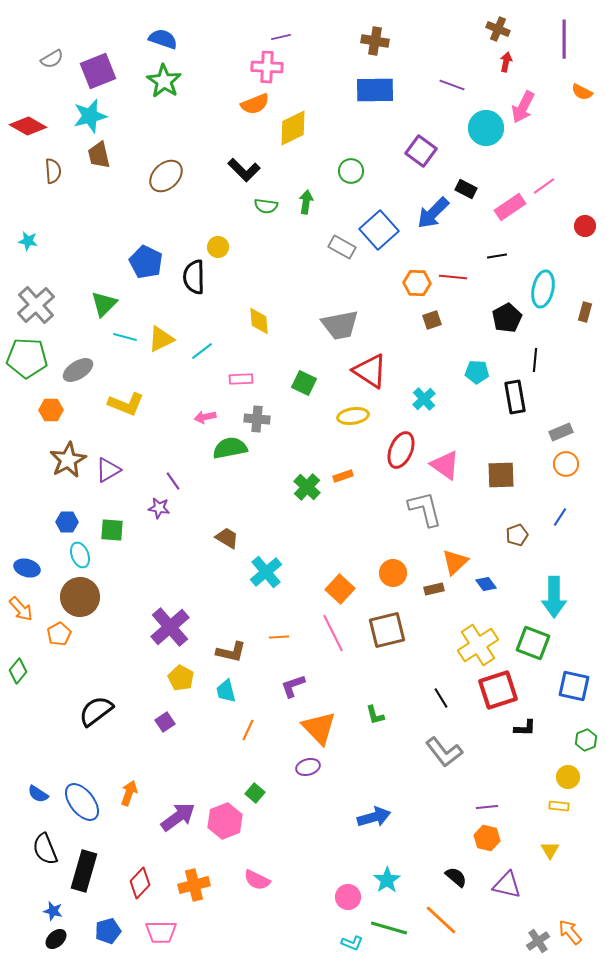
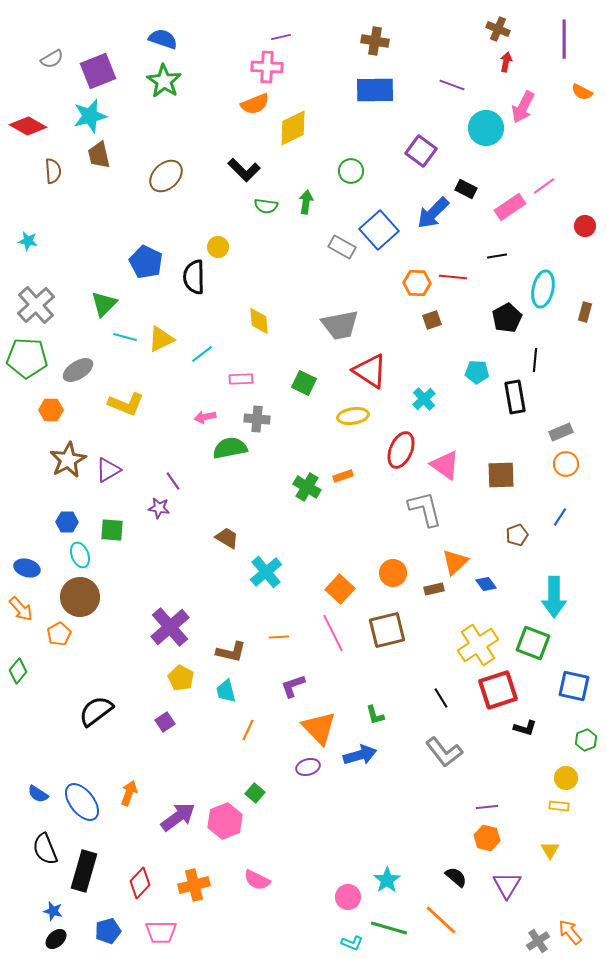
cyan line at (202, 351): moved 3 px down
green cross at (307, 487): rotated 12 degrees counterclockwise
black L-shape at (525, 728): rotated 15 degrees clockwise
yellow circle at (568, 777): moved 2 px left, 1 px down
blue arrow at (374, 817): moved 14 px left, 62 px up
purple triangle at (507, 885): rotated 48 degrees clockwise
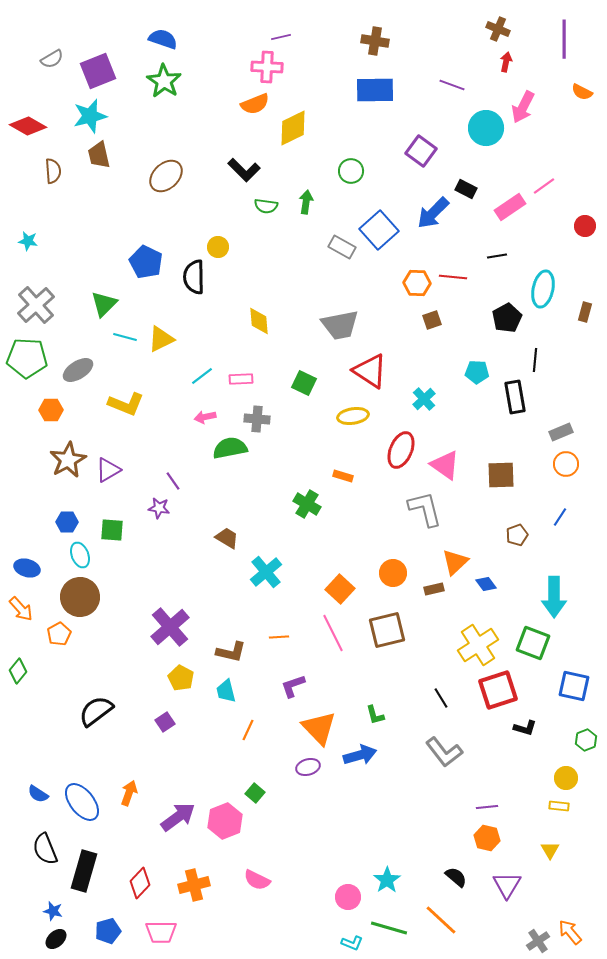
cyan line at (202, 354): moved 22 px down
orange rectangle at (343, 476): rotated 36 degrees clockwise
green cross at (307, 487): moved 17 px down
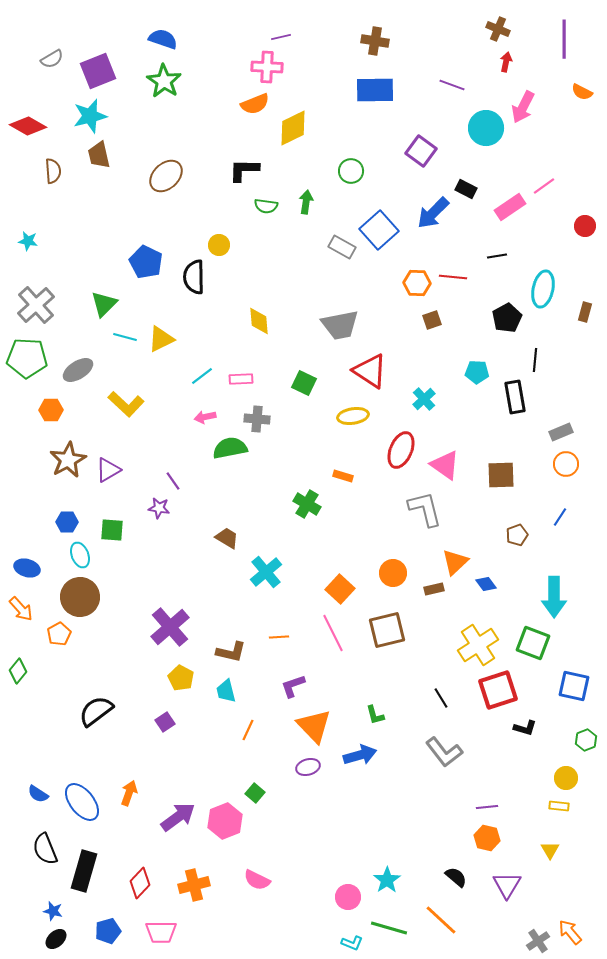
black L-shape at (244, 170): rotated 136 degrees clockwise
yellow circle at (218, 247): moved 1 px right, 2 px up
yellow L-shape at (126, 404): rotated 21 degrees clockwise
orange triangle at (319, 728): moved 5 px left, 2 px up
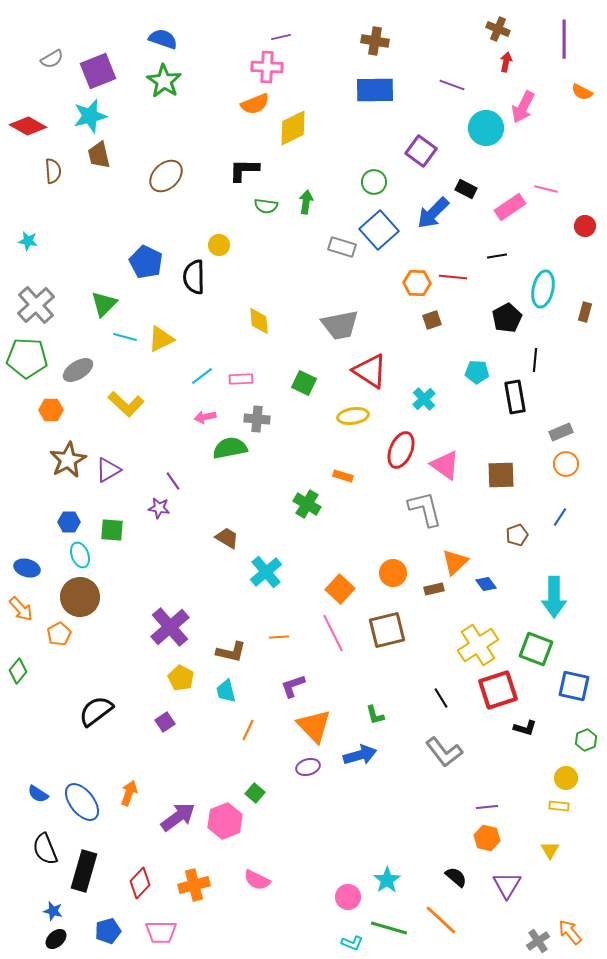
green circle at (351, 171): moved 23 px right, 11 px down
pink line at (544, 186): moved 2 px right, 3 px down; rotated 50 degrees clockwise
gray rectangle at (342, 247): rotated 12 degrees counterclockwise
blue hexagon at (67, 522): moved 2 px right
green square at (533, 643): moved 3 px right, 6 px down
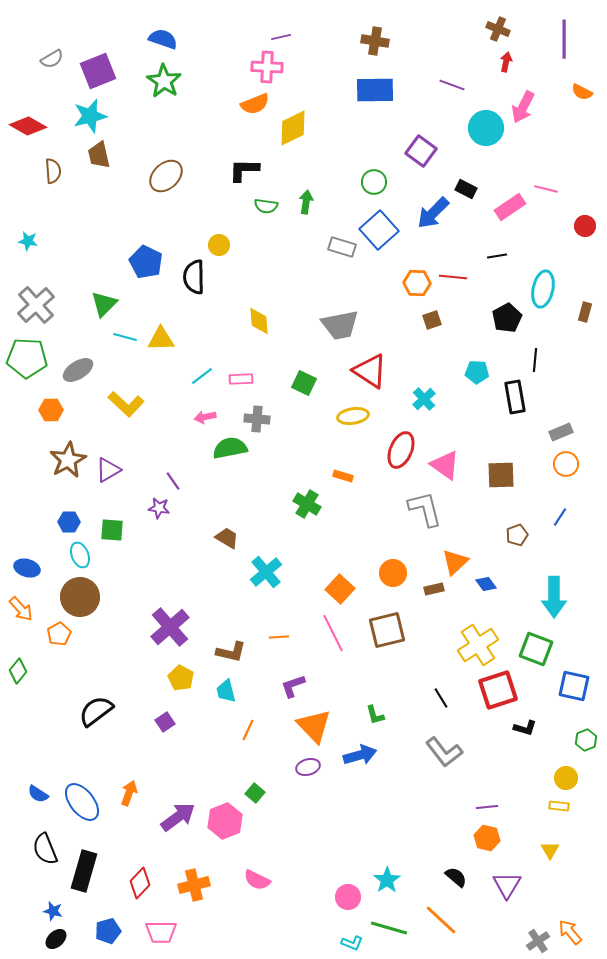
yellow triangle at (161, 339): rotated 24 degrees clockwise
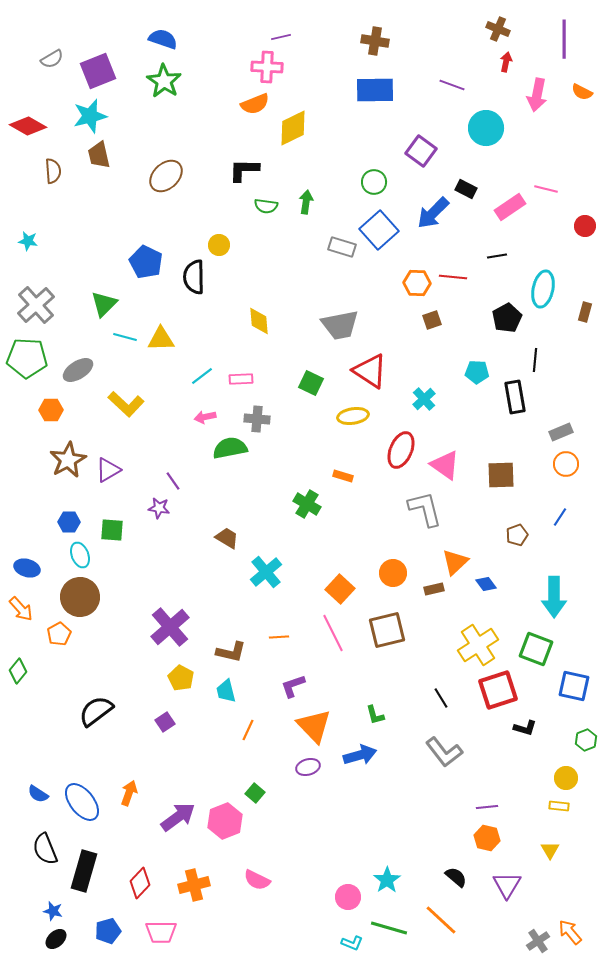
pink arrow at (523, 107): moved 14 px right, 12 px up; rotated 16 degrees counterclockwise
green square at (304, 383): moved 7 px right
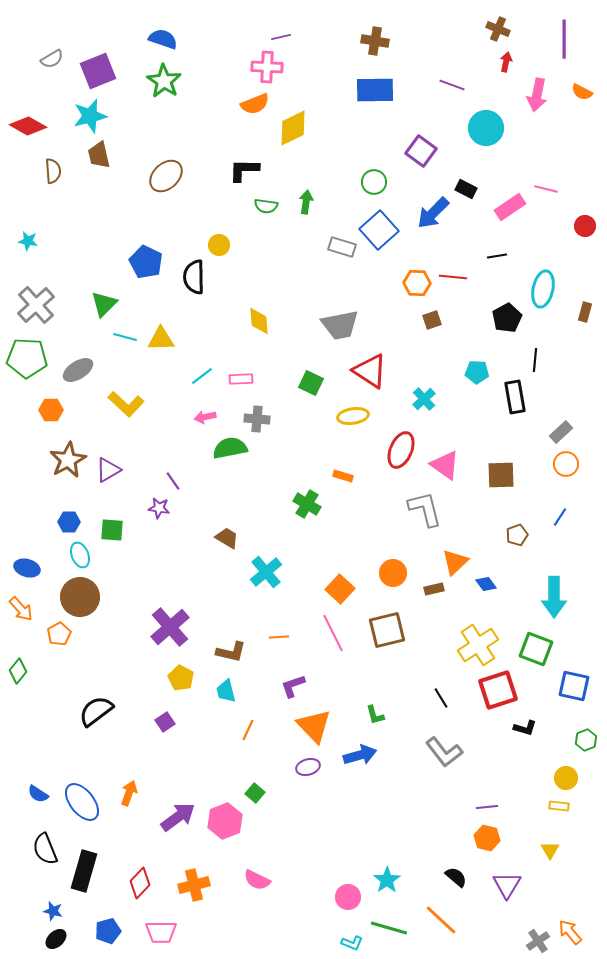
gray rectangle at (561, 432): rotated 20 degrees counterclockwise
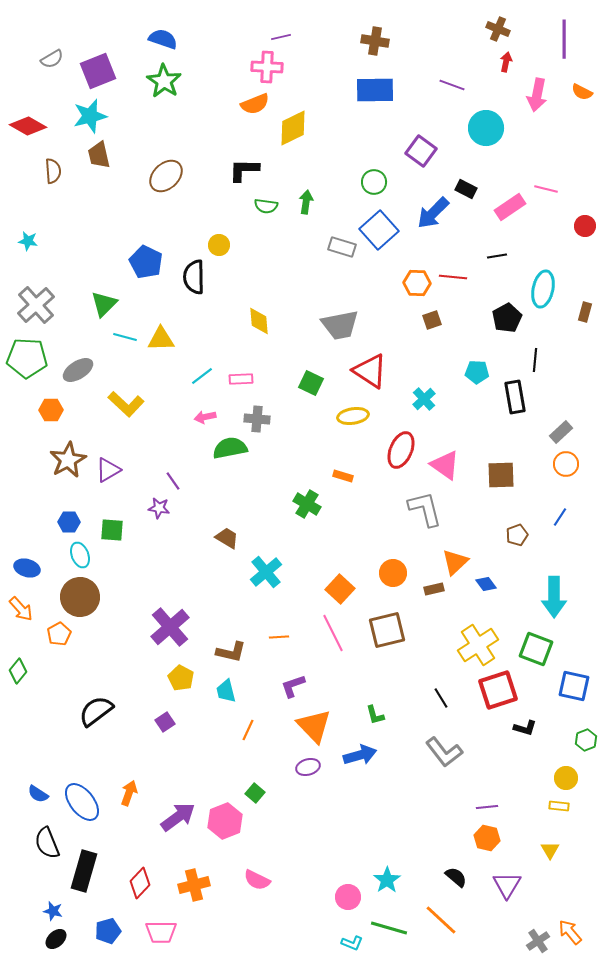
black semicircle at (45, 849): moved 2 px right, 6 px up
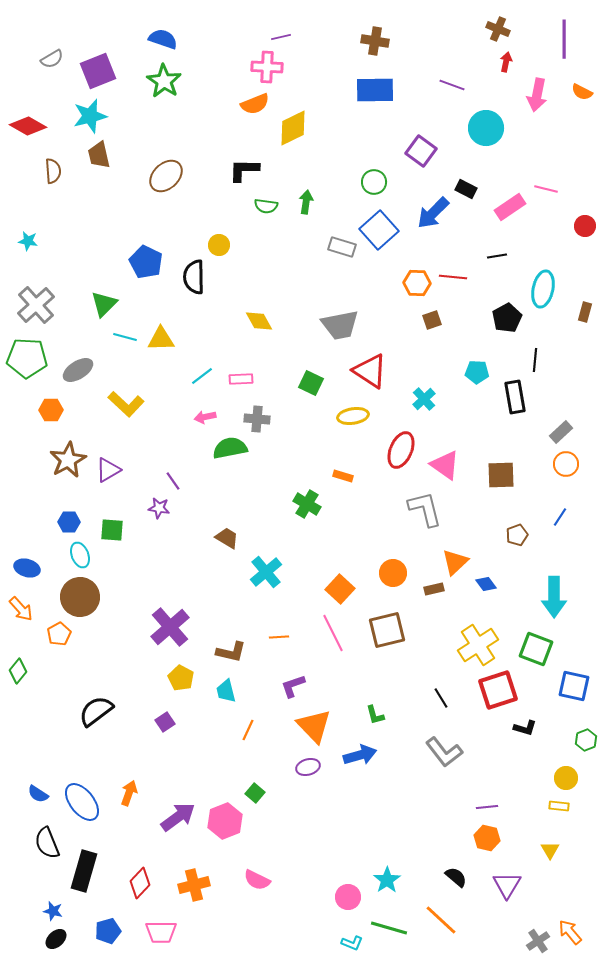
yellow diamond at (259, 321): rotated 24 degrees counterclockwise
